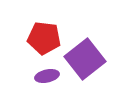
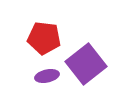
purple square: moved 1 px right, 5 px down
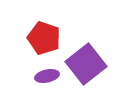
red pentagon: rotated 12 degrees clockwise
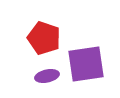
purple square: rotated 30 degrees clockwise
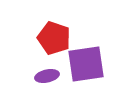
red pentagon: moved 10 px right
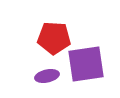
red pentagon: rotated 16 degrees counterclockwise
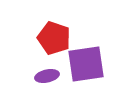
red pentagon: rotated 16 degrees clockwise
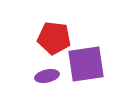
red pentagon: rotated 12 degrees counterclockwise
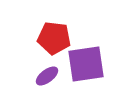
purple ellipse: rotated 25 degrees counterclockwise
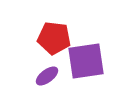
purple square: moved 3 px up
